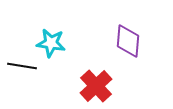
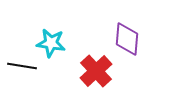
purple diamond: moved 1 px left, 2 px up
red cross: moved 15 px up
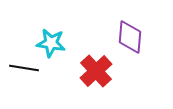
purple diamond: moved 3 px right, 2 px up
black line: moved 2 px right, 2 px down
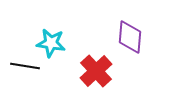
black line: moved 1 px right, 2 px up
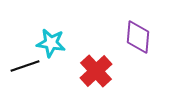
purple diamond: moved 8 px right
black line: rotated 28 degrees counterclockwise
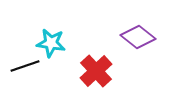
purple diamond: rotated 56 degrees counterclockwise
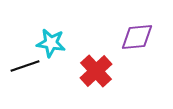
purple diamond: moved 1 px left; rotated 44 degrees counterclockwise
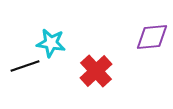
purple diamond: moved 15 px right
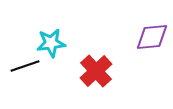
cyan star: rotated 16 degrees counterclockwise
